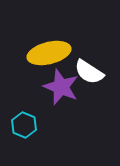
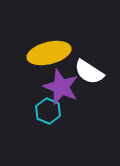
cyan hexagon: moved 24 px right, 14 px up
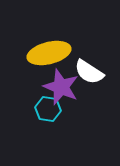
cyan hexagon: moved 2 px up; rotated 15 degrees counterclockwise
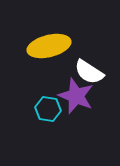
yellow ellipse: moved 7 px up
purple star: moved 15 px right, 9 px down
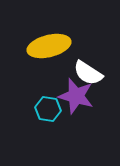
white semicircle: moved 1 px left, 1 px down
purple star: rotated 6 degrees counterclockwise
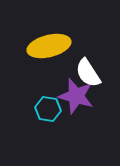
white semicircle: rotated 24 degrees clockwise
